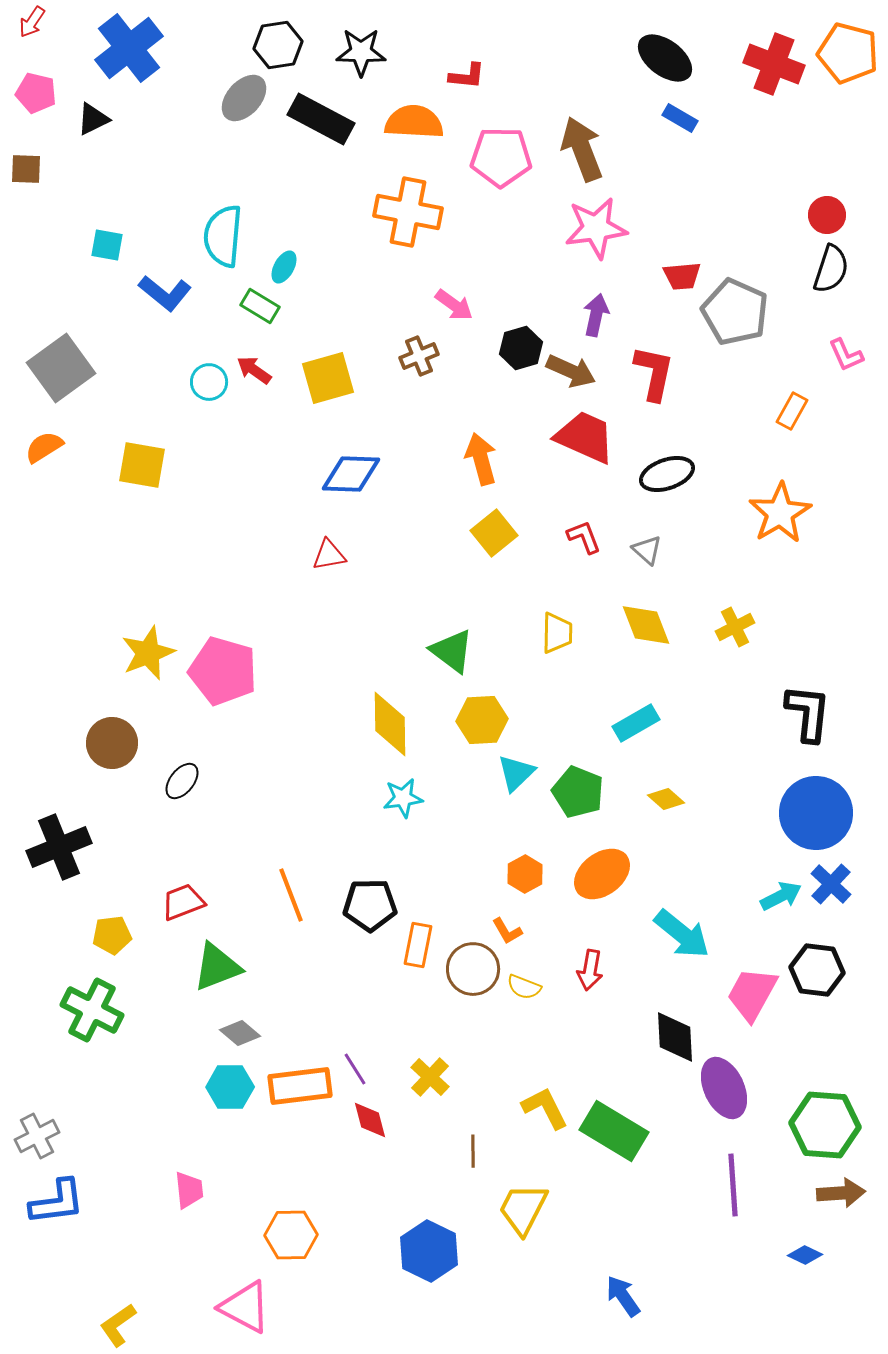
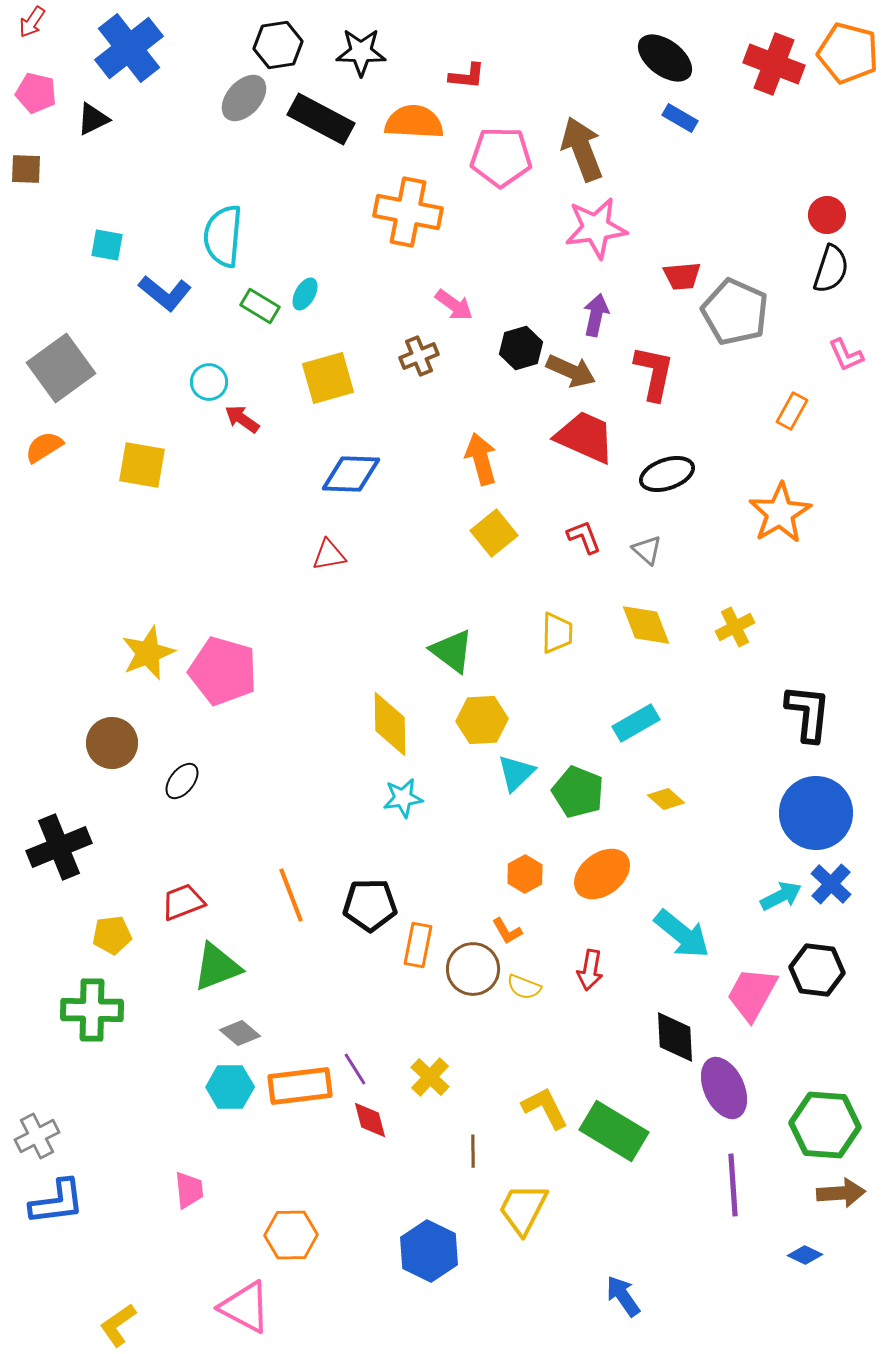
cyan ellipse at (284, 267): moved 21 px right, 27 px down
red arrow at (254, 370): moved 12 px left, 49 px down
green cross at (92, 1010): rotated 26 degrees counterclockwise
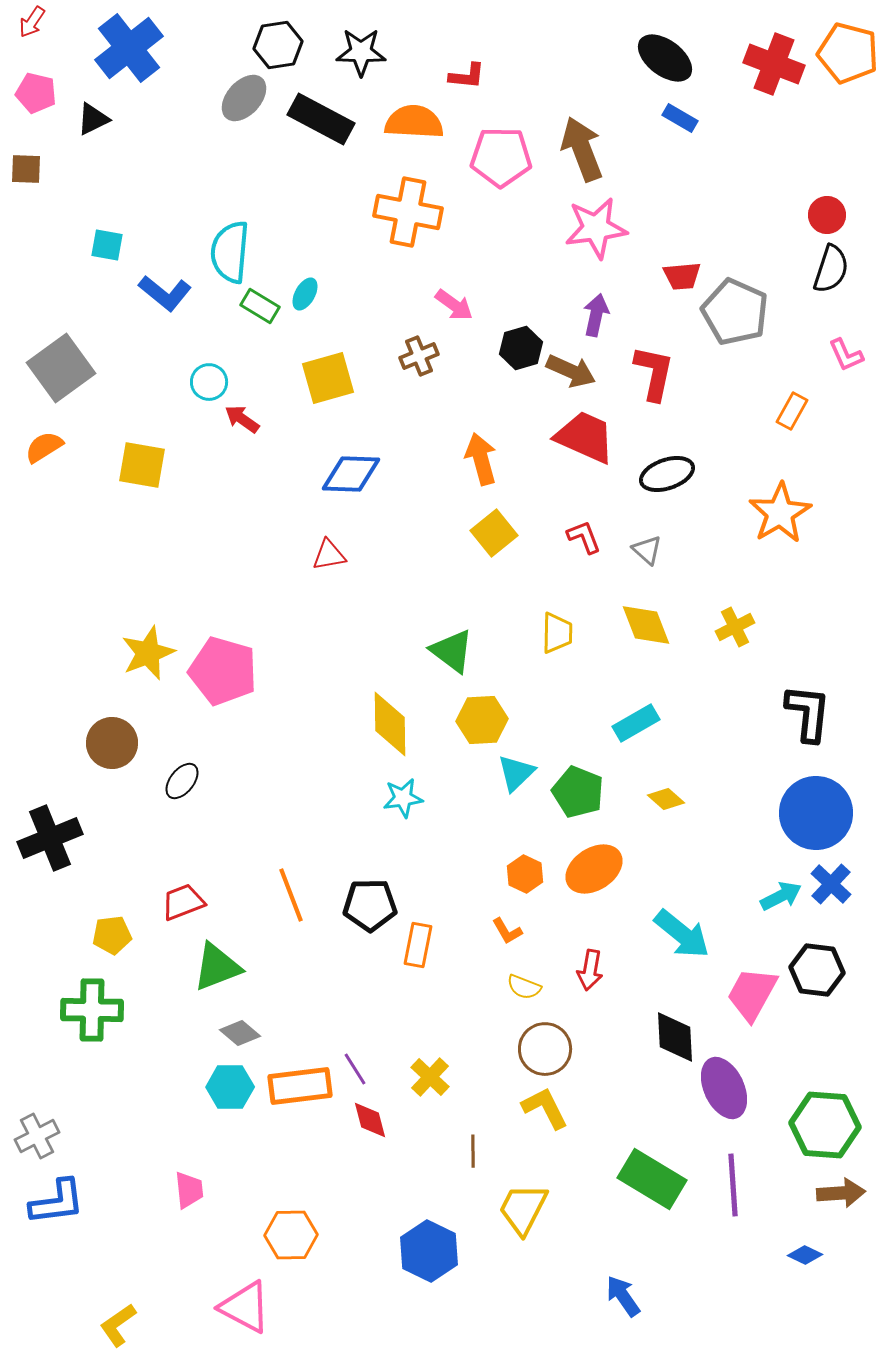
cyan semicircle at (223, 236): moved 7 px right, 16 px down
black cross at (59, 847): moved 9 px left, 9 px up
orange hexagon at (525, 874): rotated 6 degrees counterclockwise
orange ellipse at (602, 874): moved 8 px left, 5 px up; rotated 4 degrees clockwise
brown circle at (473, 969): moved 72 px right, 80 px down
green rectangle at (614, 1131): moved 38 px right, 48 px down
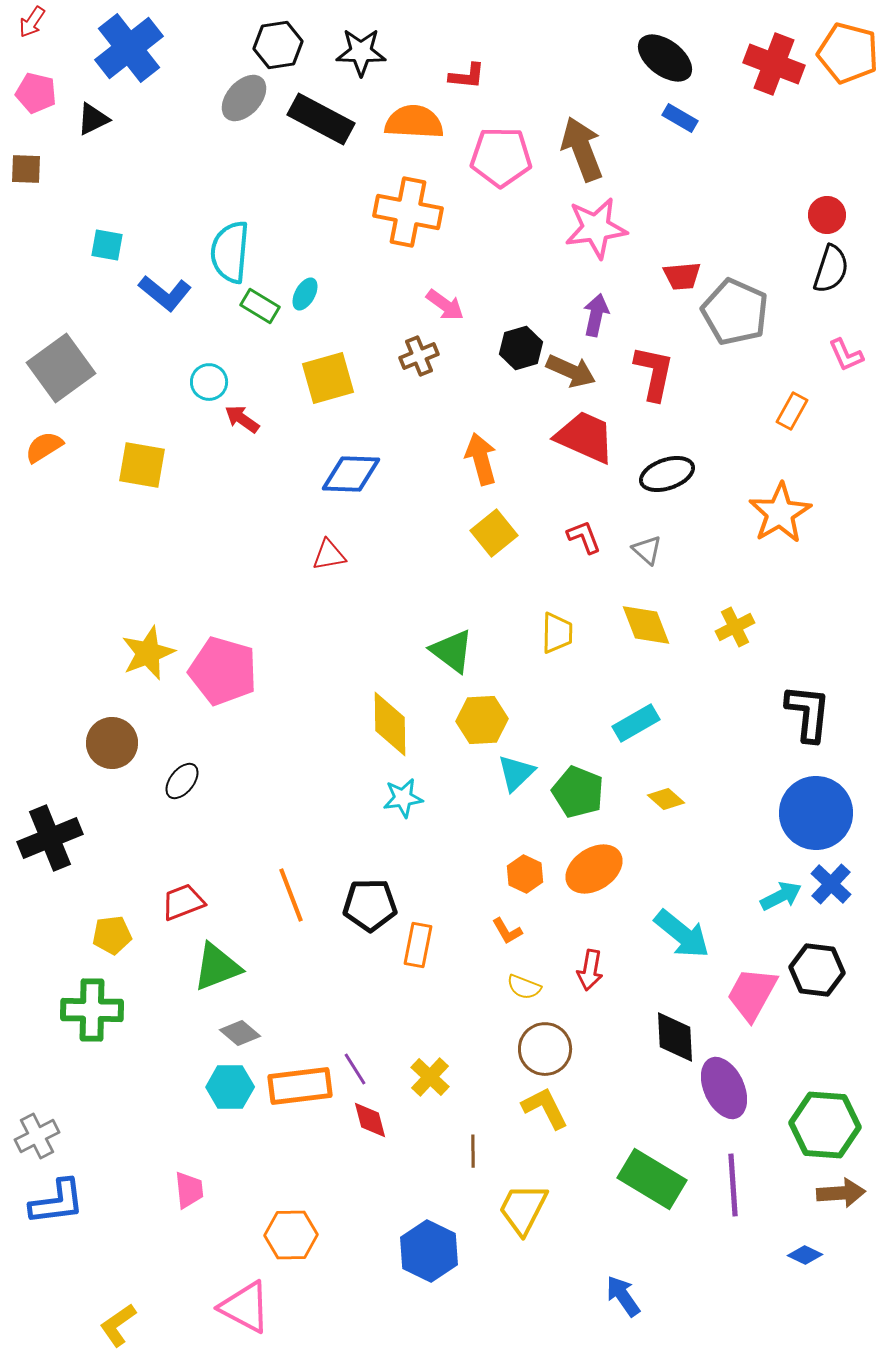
pink arrow at (454, 305): moved 9 px left
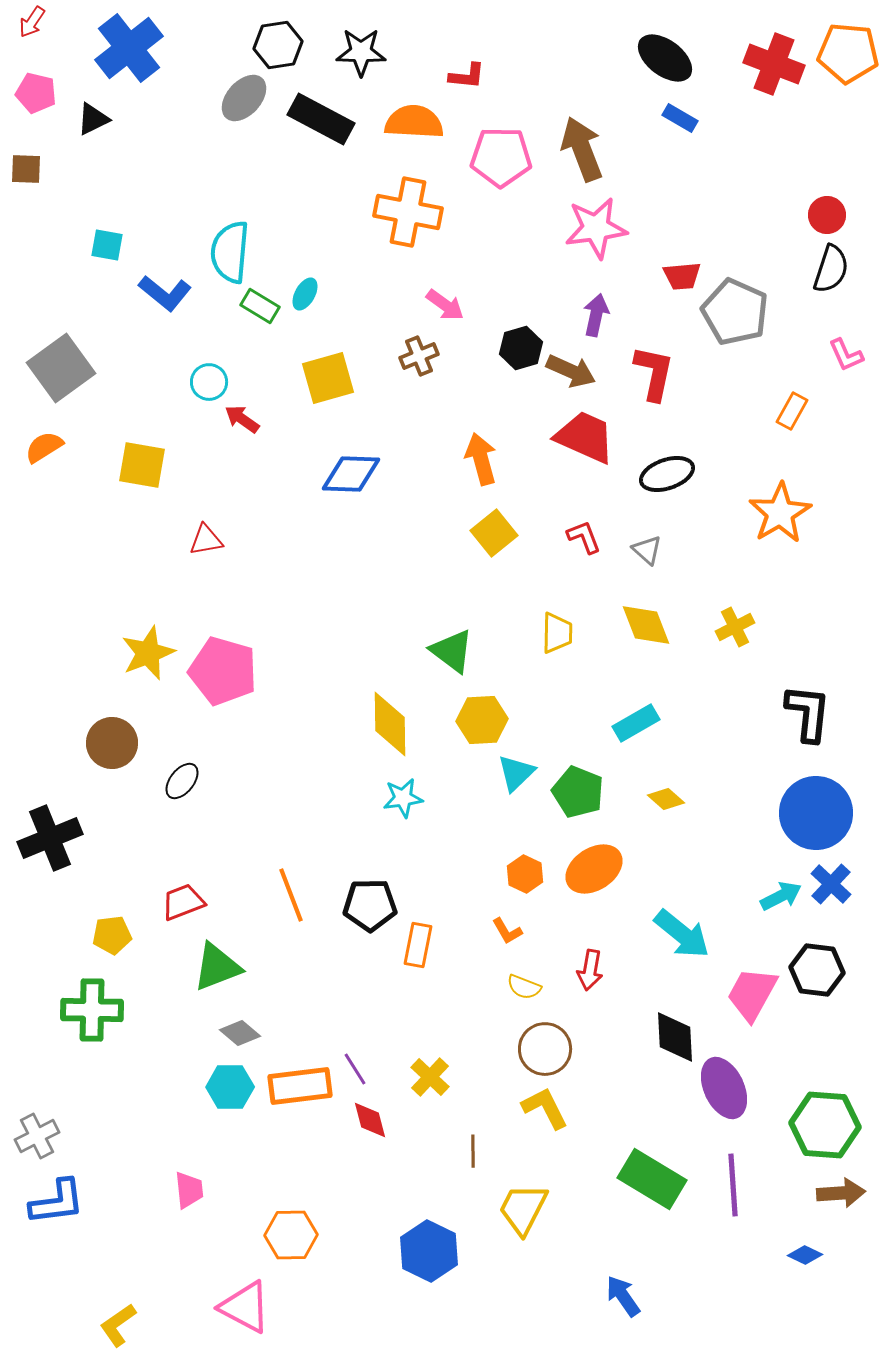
orange pentagon at (848, 53): rotated 10 degrees counterclockwise
red triangle at (329, 555): moved 123 px left, 15 px up
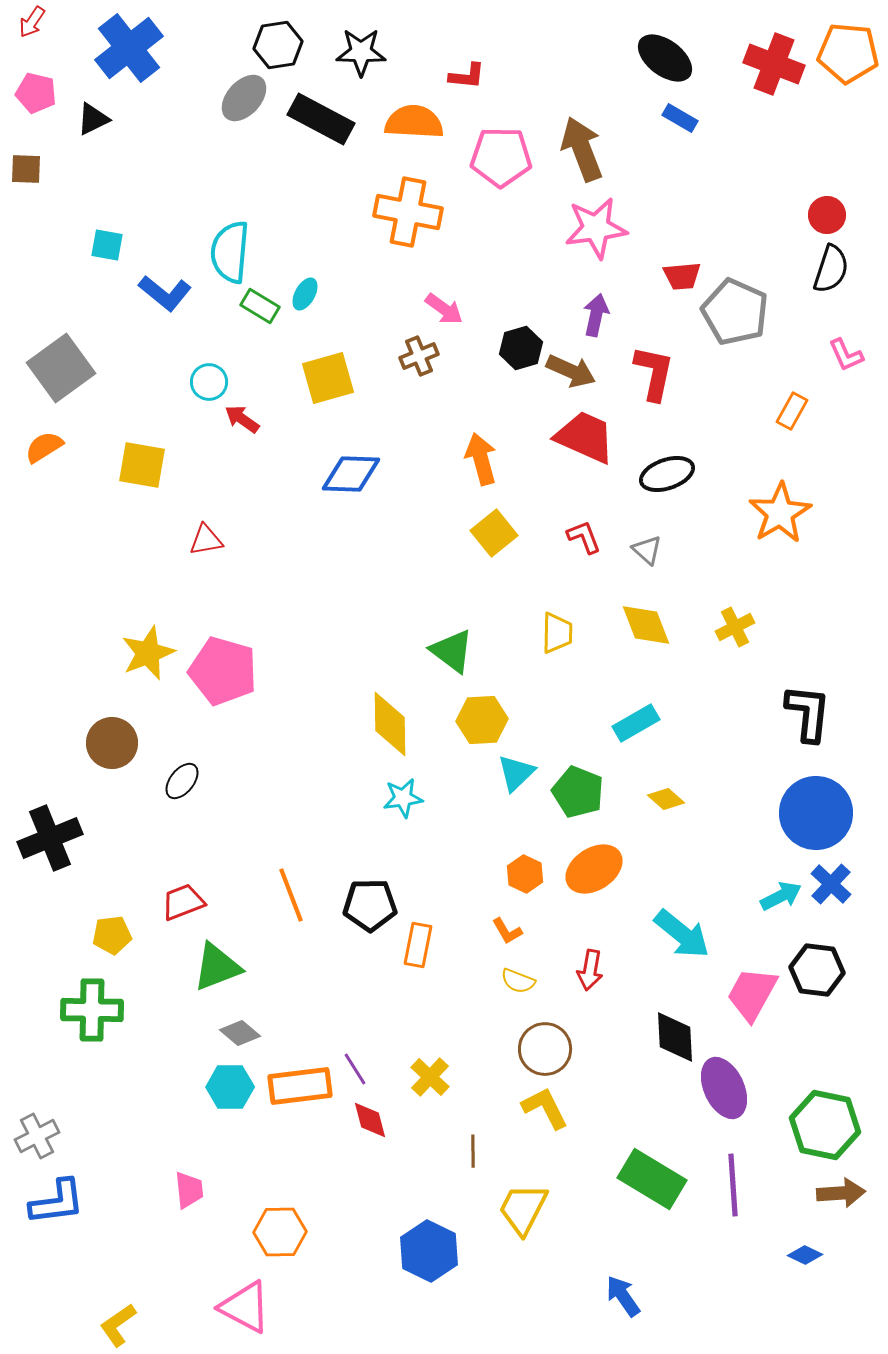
pink arrow at (445, 305): moved 1 px left, 4 px down
yellow semicircle at (524, 987): moved 6 px left, 6 px up
green hexagon at (825, 1125): rotated 8 degrees clockwise
orange hexagon at (291, 1235): moved 11 px left, 3 px up
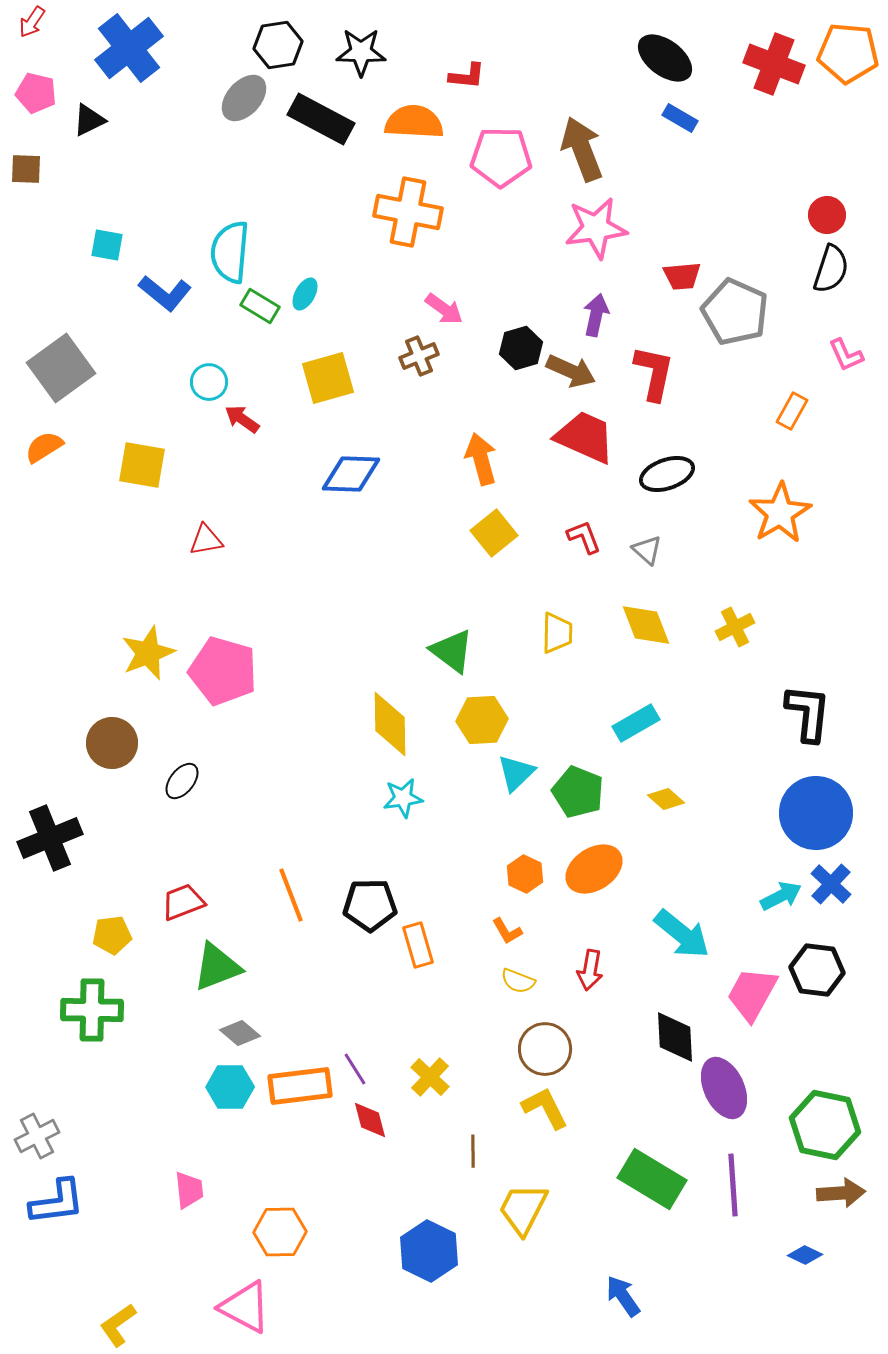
black triangle at (93, 119): moved 4 px left, 1 px down
orange rectangle at (418, 945): rotated 27 degrees counterclockwise
